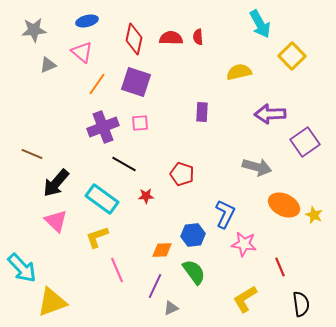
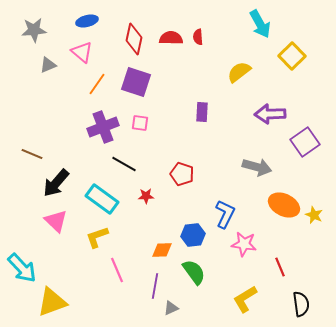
yellow semicircle at (239, 72): rotated 25 degrees counterclockwise
pink square at (140, 123): rotated 12 degrees clockwise
purple line at (155, 286): rotated 15 degrees counterclockwise
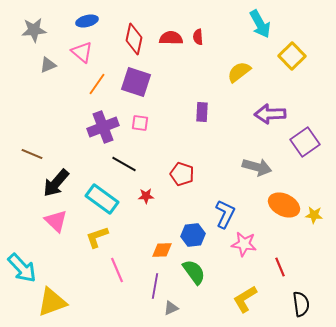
yellow star at (314, 215): rotated 18 degrees counterclockwise
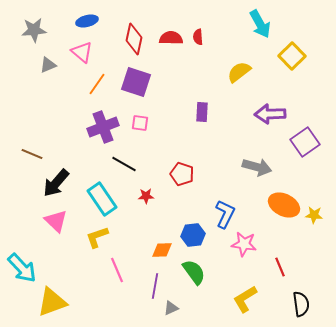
cyan rectangle at (102, 199): rotated 20 degrees clockwise
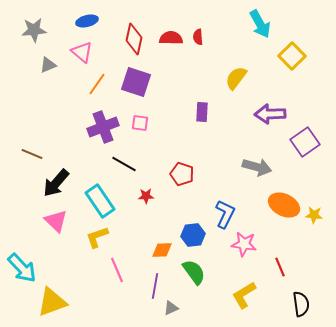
yellow semicircle at (239, 72): moved 3 px left, 6 px down; rotated 15 degrees counterclockwise
cyan rectangle at (102, 199): moved 2 px left, 2 px down
yellow L-shape at (245, 299): moved 1 px left, 4 px up
